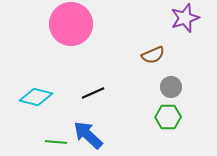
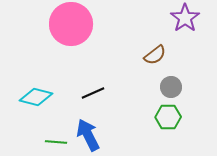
purple star: rotated 16 degrees counterclockwise
brown semicircle: moved 2 px right; rotated 15 degrees counterclockwise
blue arrow: rotated 20 degrees clockwise
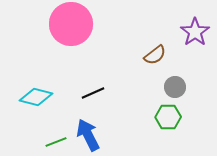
purple star: moved 10 px right, 14 px down
gray circle: moved 4 px right
green line: rotated 25 degrees counterclockwise
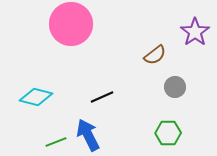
black line: moved 9 px right, 4 px down
green hexagon: moved 16 px down
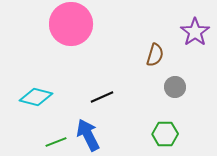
brown semicircle: rotated 35 degrees counterclockwise
green hexagon: moved 3 px left, 1 px down
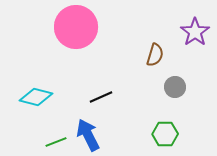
pink circle: moved 5 px right, 3 px down
black line: moved 1 px left
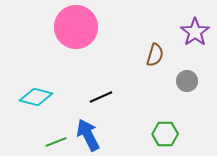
gray circle: moved 12 px right, 6 px up
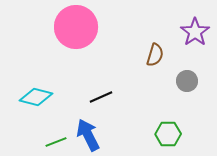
green hexagon: moved 3 px right
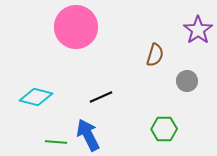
purple star: moved 3 px right, 2 px up
green hexagon: moved 4 px left, 5 px up
green line: rotated 25 degrees clockwise
